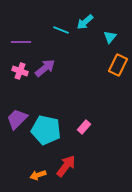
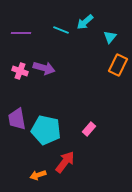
purple line: moved 9 px up
purple arrow: moved 1 px left; rotated 55 degrees clockwise
purple trapezoid: rotated 55 degrees counterclockwise
pink rectangle: moved 5 px right, 2 px down
red arrow: moved 1 px left, 4 px up
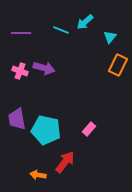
orange arrow: rotated 28 degrees clockwise
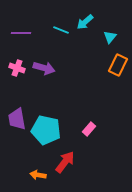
pink cross: moved 3 px left, 3 px up
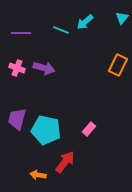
cyan triangle: moved 12 px right, 19 px up
purple trapezoid: rotated 25 degrees clockwise
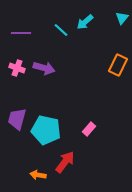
cyan line: rotated 21 degrees clockwise
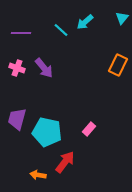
purple arrow: rotated 35 degrees clockwise
cyan pentagon: moved 1 px right, 2 px down
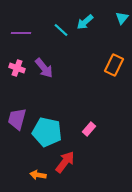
orange rectangle: moved 4 px left
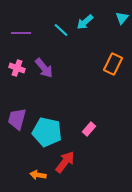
orange rectangle: moved 1 px left, 1 px up
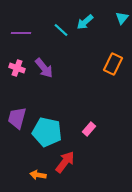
purple trapezoid: moved 1 px up
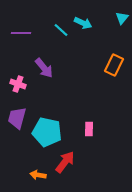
cyan arrow: moved 2 px left, 1 px down; rotated 114 degrees counterclockwise
orange rectangle: moved 1 px right, 1 px down
pink cross: moved 1 px right, 16 px down
pink rectangle: rotated 40 degrees counterclockwise
